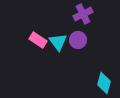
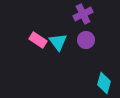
purple circle: moved 8 px right
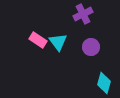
purple circle: moved 5 px right, 7 px down
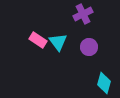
purple circle: moved 2 px left
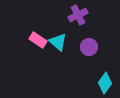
purple cross: moved 5 px left, 1 px down
cyan triangle: rotated 12 degrees counterclockwise
cyan diamond: moved 1 px right; rotated 20 degrees clockwise
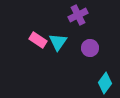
cyan triangle: rotated 24 degrees clockwise
purple circle: moved 1 px right, 1 px down
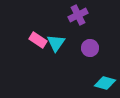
cyan triangle: moved 2 px left, 1 px down
cyan diamond: rotated 70 degrees clockwise
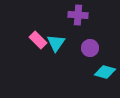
purple cross: rotated 30 degrees clockwise
pink rectangle: rotated 12 degrees clockwise
cyan diamond: moved 11 px up
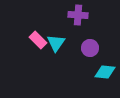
cyan diamond: rotated 10 degrees counterclockwise
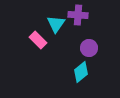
cyan triangle: moved 19 px up
purple circle: moved 1 px left
cyan diamond: moved 24 px left; rotated 45 degrees counterclockwise
